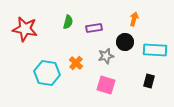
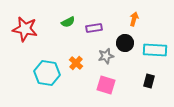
green semicircle: rotated 48 degrees clockwise
black circle: moved 1 px down
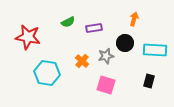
red star: moved 3 px right, 8 px down
orange cross: moved 6 px right, 2 px up
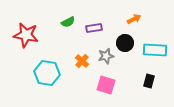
orange arrow: rotated 48 degrees clockwise
red star: moved 2 px left, 2 px up
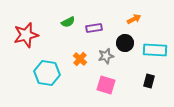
red star: rotated 25 degrees counterclockwise
orange cross: moved 2 px left, 2 px up
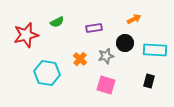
green semicircle: moved 11 px left
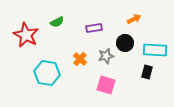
red star: rotated 30 degrees counterclockwise
black rectangle: moved 2 px left, 9 px up
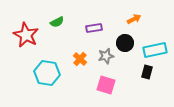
cyan rectangle: rotated 15 degrees counterclockwise
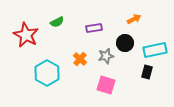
cyan hexagon: rotated 20 degrees clockwise
